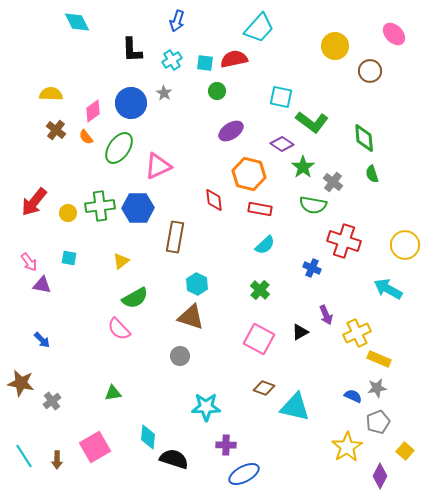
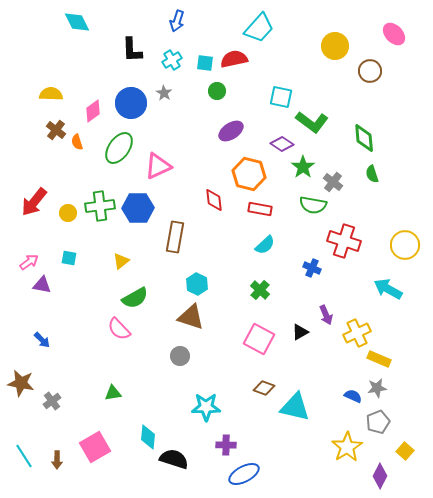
orange semicircle at (86, 137): moved 9 px left, 5 px down; rotated 21 degrees clockwise
pink arrow at (29, 262): rotated 90 degrees counterclockwise
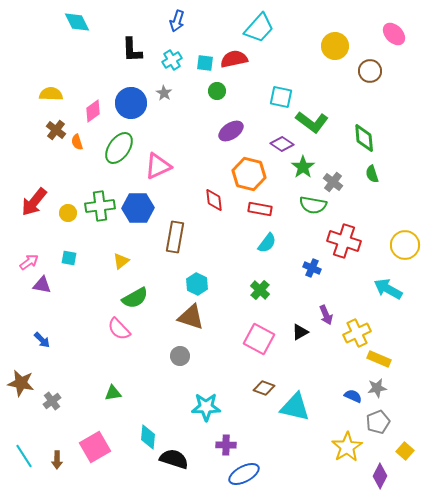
cyan semicircle at (265, 245): moved 2 px right, 2 px up; rotated 10 degrees counterclockwise
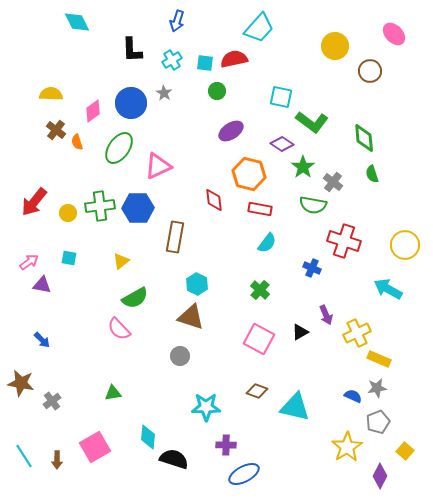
brown diamond at (264, 388): moved 7 px left, 3 px down
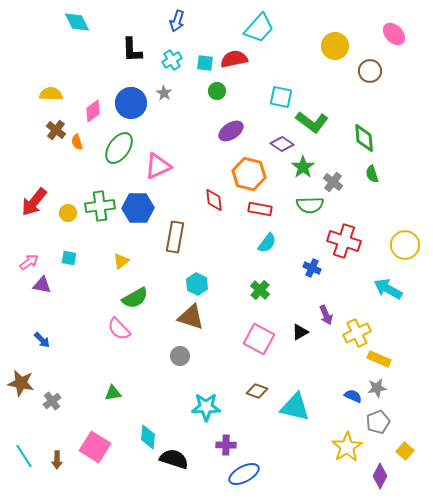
green semicircle at (313, 205): moved 3 px left; rotated 12 degrees counterclockwise
pink square at (95, 447): rotated 28 degrees counterclockwise
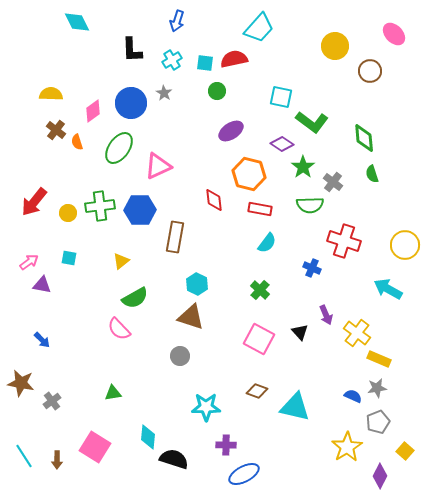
blue hexagon at (138, 208): moved 2 px right, 2 px down
black triangle at (300, 332): rotated 42 degrees counterclockwise
yellow cross at (357, 333): rotated 28 degrees counterclockwise
